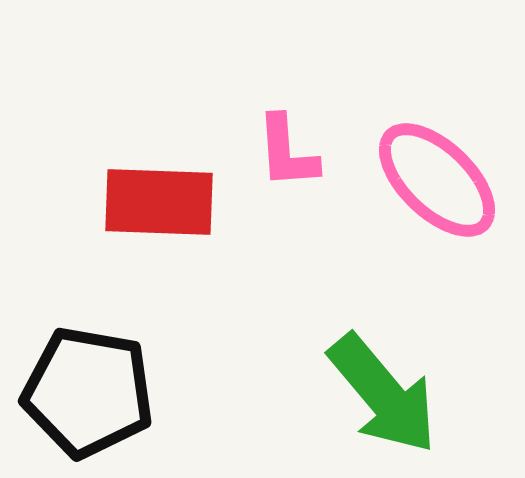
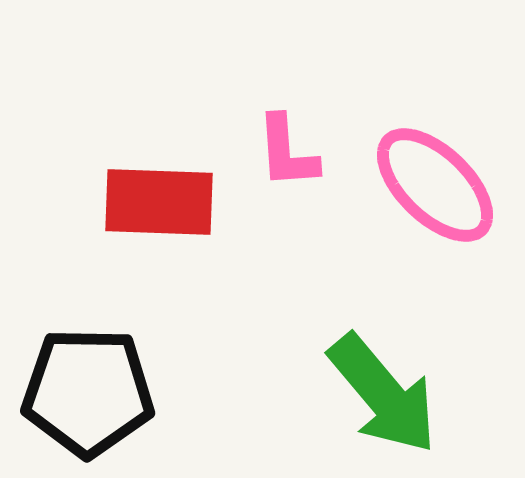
pink ellipse: moved 2 px left, 5 px down
black pentagon: rotated 9 degrees counterclockwise
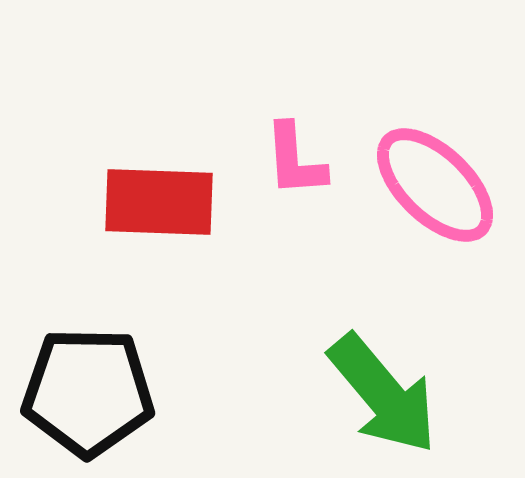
pink L-shape: moved 8 px right, 8 px down
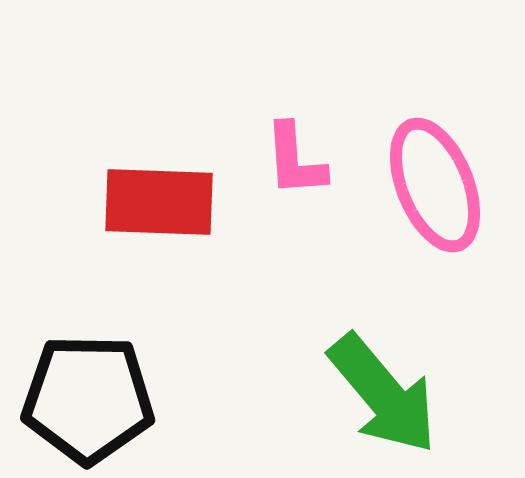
pink ellipse: rotated 24 degrees clockwise
black pentagon: moved 7 px down
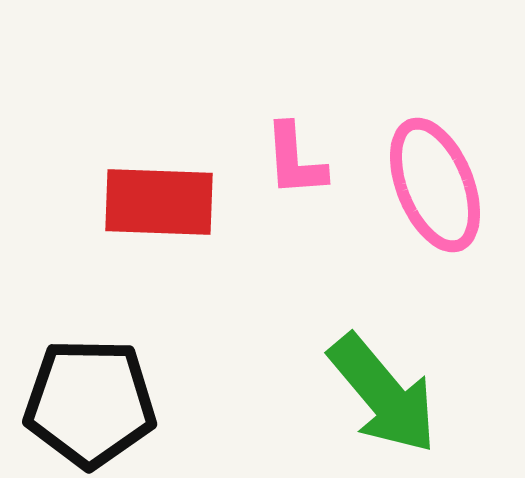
black pentagon: moved 2 px right, 4 px down
